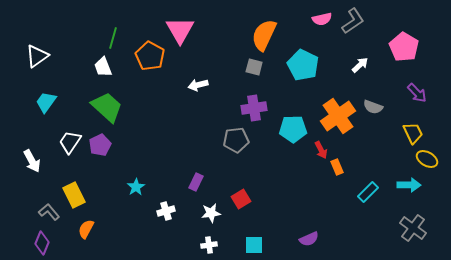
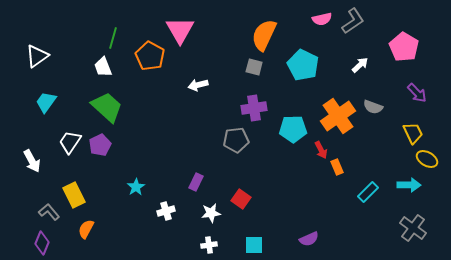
red square at (241, 199): rotated 24 degrees counterclockwise
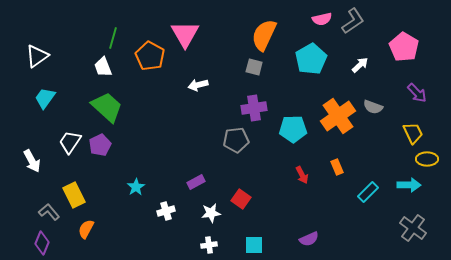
pink triangle at (180, 30): moved 5 px right, 4 px down
cyan pentagon at (303, 65): moved 8 px right, 6 px up; rotated 16 degrees clockwise
cyan trapezoid at (46, 102): moved 1 px left, 4 px up
red arrow at (321, 150): moved 19 px left, 25 px down
yellow ellipse at (427, 159): rotated 30 degrees counterclockwise
purple rectangle at (196, 182): rotated 36 degrees clockwise
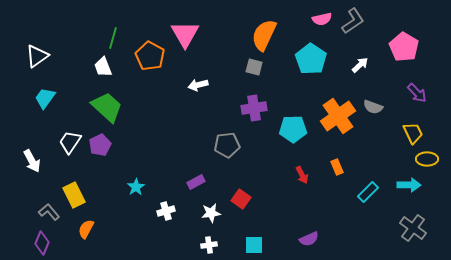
cyan pentagon at (311, 59): rotated 8 degrees counterclockwise
gray pentagon at (236, 140): moved 9 px left, 5 px down
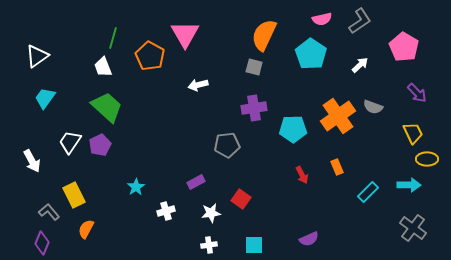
gray L-shape at (353, 21): moved 7 px right
cyan pentagon at (311, 59): moved 5 px up
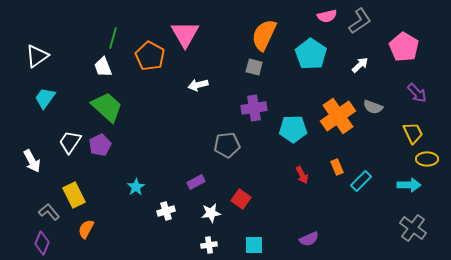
pink semicircle at (322, 19): moved 5 px right, 3 px up
cyan rectangle at (368, 192): moved 7 px left, 11 px up
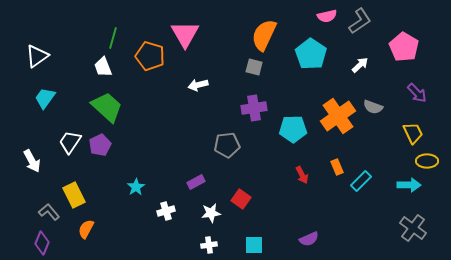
orange pentagon at (150, 56): rotated 12 degrees counterclockwise
yellow ellipse at (427, 159): moved 2 px down
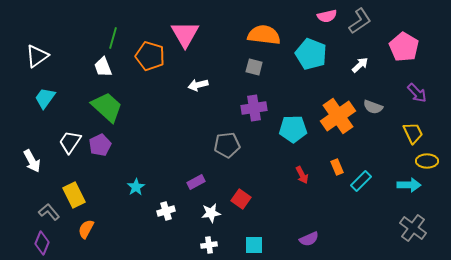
orange semicircle at (264, 35): rotated 72 degrees clockwise
cyan pentagon at (311, 54): rotated 12 degrees counterclockwise
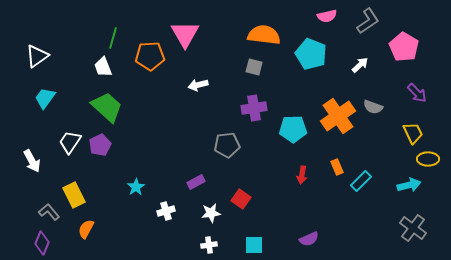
gray L-shape at (360, 21): moved 8 px right
orange pentagon at (150, 56): rotated 20 degrees counterclockwise
yellow ellipse at (427, 161): moved 1 px right, 2 px up
red arrow at (302, 175): rotated 36 degrees clockwise
cyan arrow at (409, 185): rotated 15 degrees counterclockwise
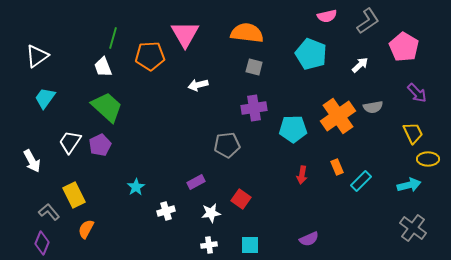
orange semicircle at (264, 35): moved 17 px left, 2 px up
gray semicircle at (373, 107): rotated 30 degrees counterclockwise
cyan square at (254, 245): moved 4 px left
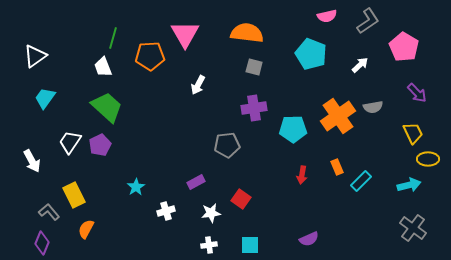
white triangle at (37, 56): moved 2 px left
white arrow at (198, 85): rotated 48 degrees counterclockwise
